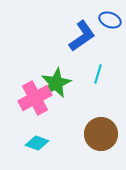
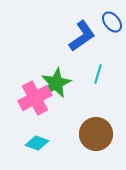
blue ellipse: moved 2 px right, 2 px down; rotated 30 degrees clockwise
brown circle: moved 5 px left
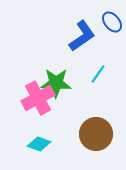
cyan line: rotated 18 degrees clockwise
green star: rotated 28 degrees clockwise
pink cross: moved 3 px right
cyan diamond: moved 2 px right, 1 px down
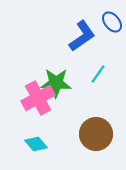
cyan diamond: moved 3 px left; rotated 30 degrees clockwise
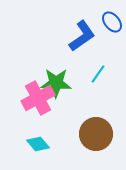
cyan diamond: moved 2 px right
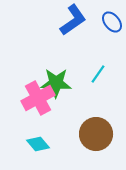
blue L-shape: moved 9 px left, 16 px up
